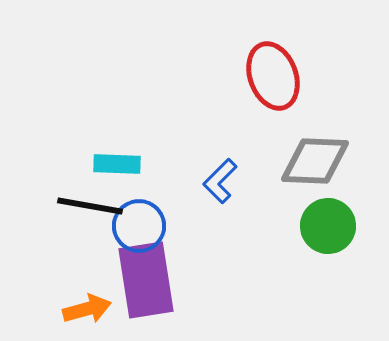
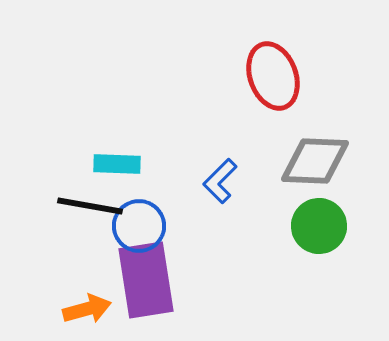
green circle: moved 9 px left
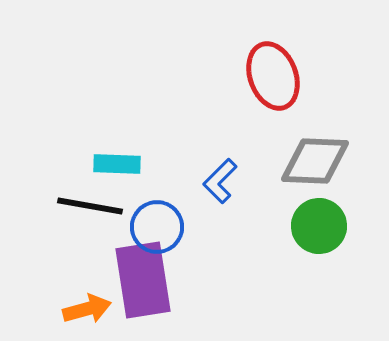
blue circle: moved 18 px right, 1 px down
purple rectangle: moved 3 px left
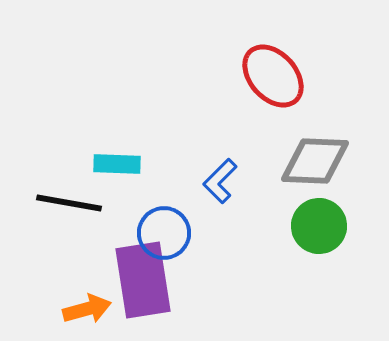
red ellipse: rotated 22 degrees counterclockwise
black line: moved 21 px left, 3 px up
blue circle: moved 7 px right, 6 px down
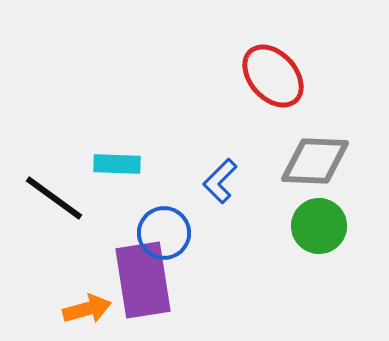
black line: moved 15 px left, 5 px up; rotated 26 degrees clockwise
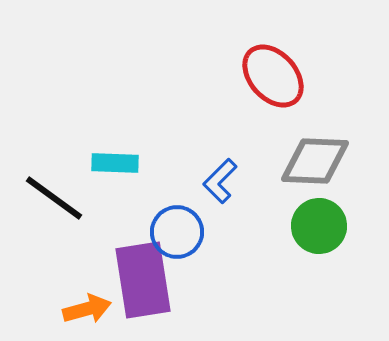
cyan rectangle: moved 2 px left, 1 px up
blue circle: moved 13 px right, 1 px up
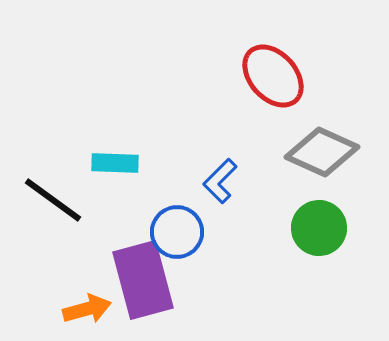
gray diamond: moved 7 px right, 9 px up; rotated 22 degrees clockwise
black line: moved 1 px left, 2 px down
green circle: moved 2 px down
purple rectangle: rotated 6 degrees counterclockwise
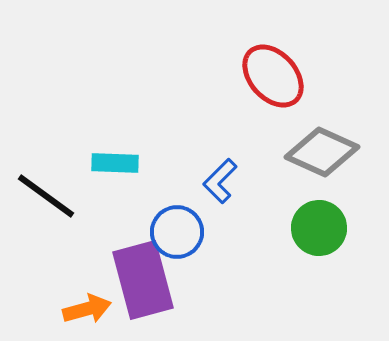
black line: moved 7 px left, 4 px up
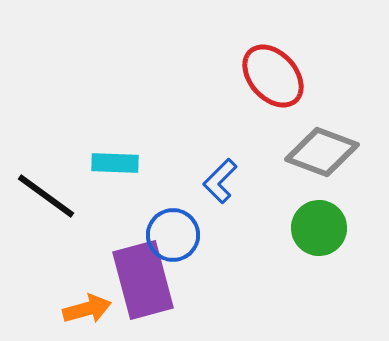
gray diamond: rotated 4 degrees counterclockwise
blue circle: moved 4 px left, 3 px down
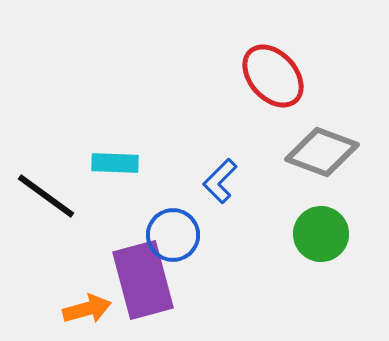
green circle: moved 2 px right, 6 px down
